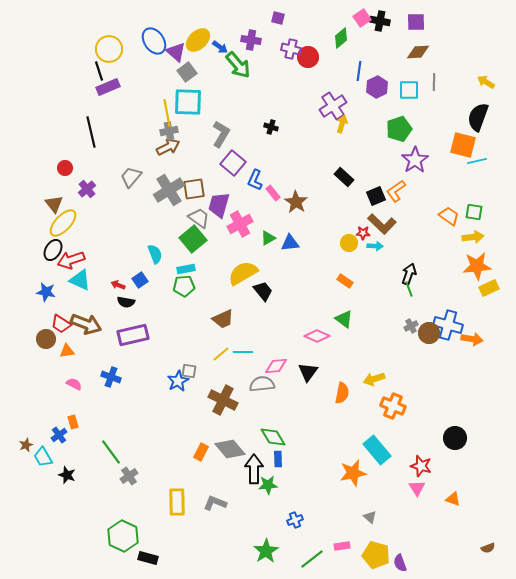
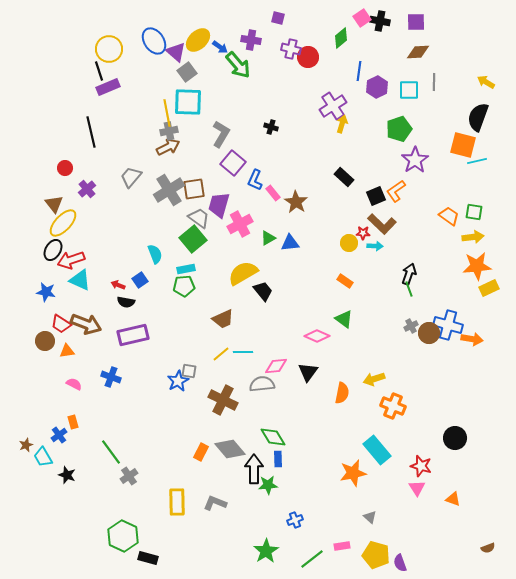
brown circle at (46, 339): moved 1 px left, 2 px down
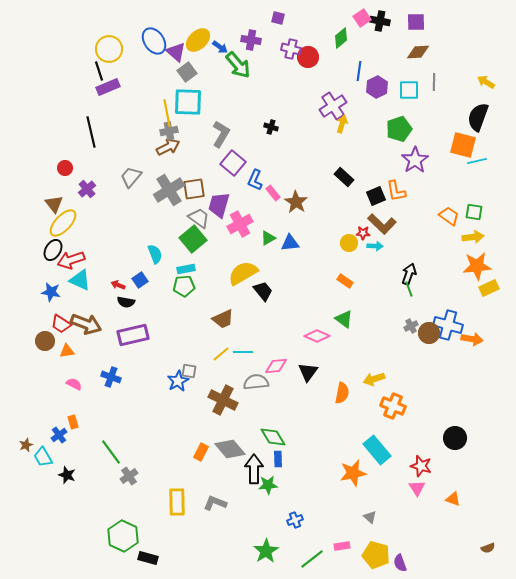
orange L-shape at (396, 191): rotated 65 degrees counterclockwise
blue star at (46, 292): moved 5 px right
gray semicircle at (262, 384): moved 6 px left, 2 px up
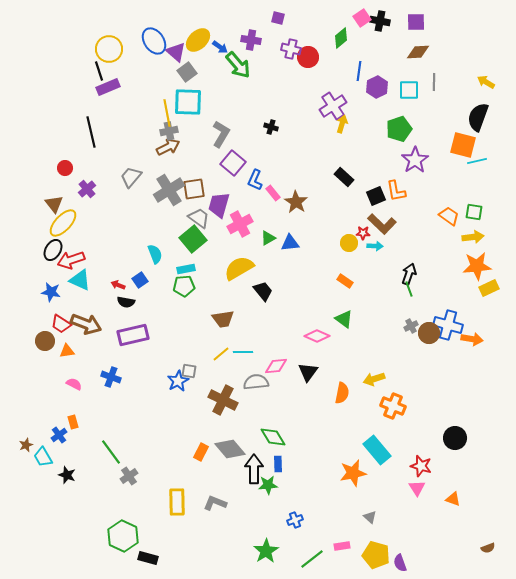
yellow semicircle at (243, 273): moved 4 px left, 5 px up
brown trapezoid at (223, 319): rotated 15 degrees clockwise
blue rectangle at (278, 459): moved 5 px down
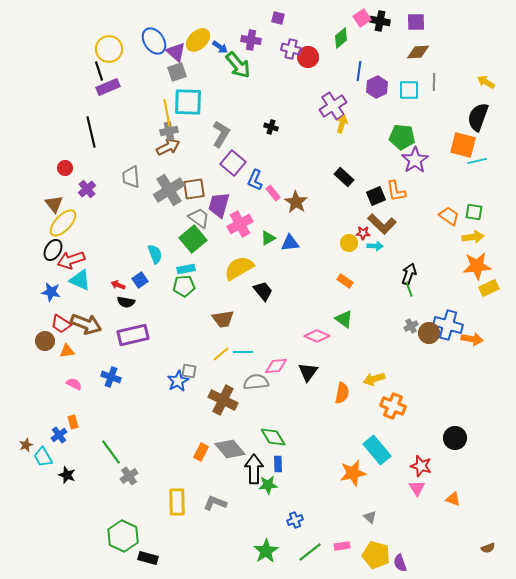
gray square at (187, 72): moved 10 px left; rotated 18 degrees clockwise
green pentagon at (399, 129): moved 3 px right, 8 px down; rotated 25 degrees clockwise
gray trapezoid at (131, 177): rotated 45 degrees counterclockwise
green line at (312, 559): moved 2 px left, 7 px up
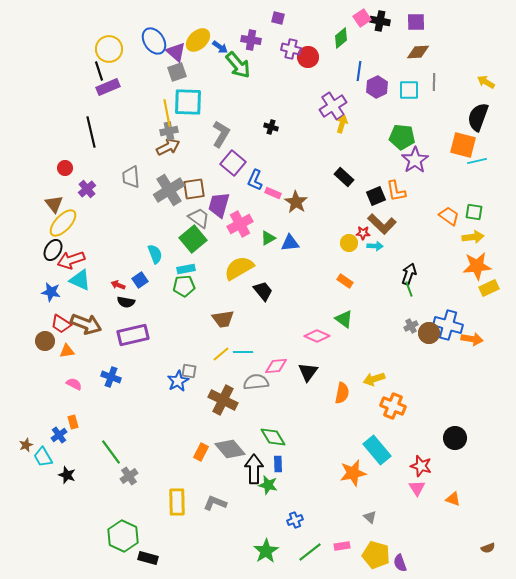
pink rectangle at (273, 193): rotated 28 degrees counterclockwise
green star at (268, 485): rotated 18 degrees clockwise
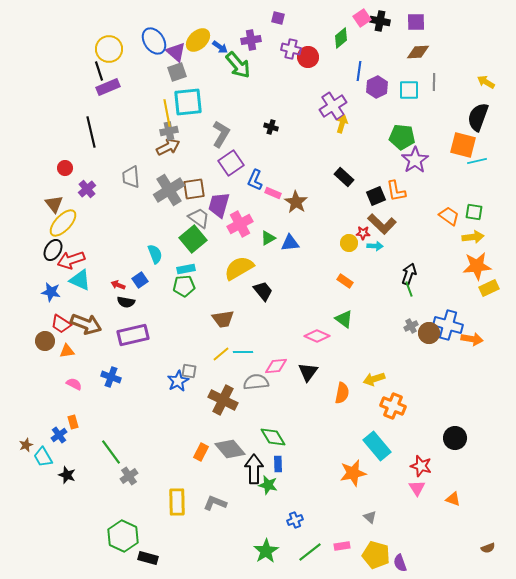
purple cross at (251, 40): rotated 18 degrees counterclockwise
cyan square at (188, 102): rotated 8 degrees counterclockwise
purple square at (233, 163): moved 2 px left; rotated 15 degrees clockwise
cyan rectangle at (377, 450): moved 4 px up
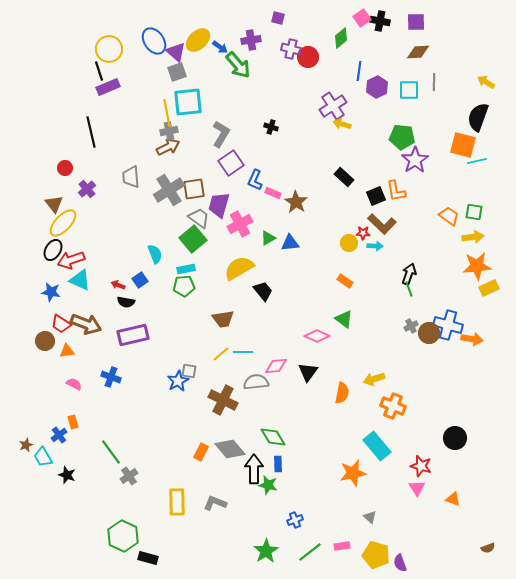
yellow arrow at (342, 124): rotated 90 degrees counterclockwise
